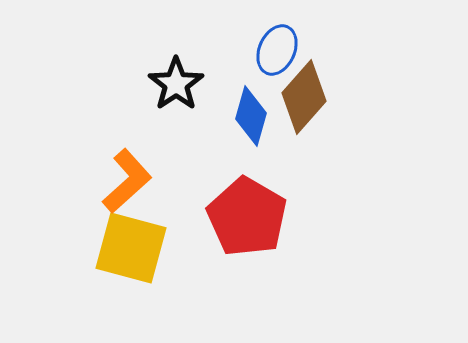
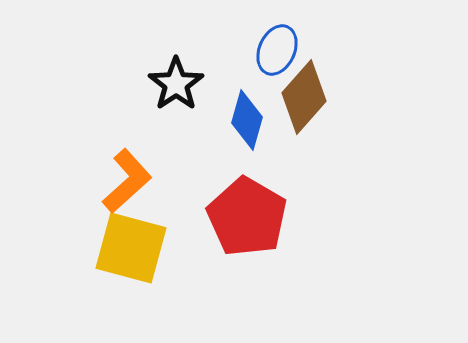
blue diamond: moved 4 px left, 4 px down
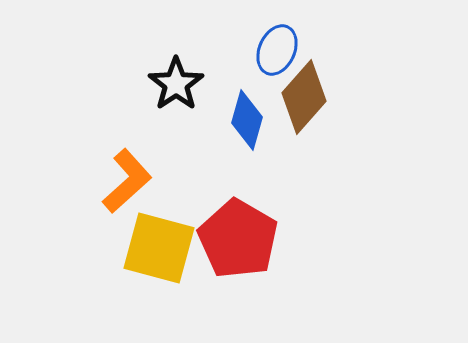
red pentagon: moved 9 px left, 22 px down
yellow square: moved 28 px right
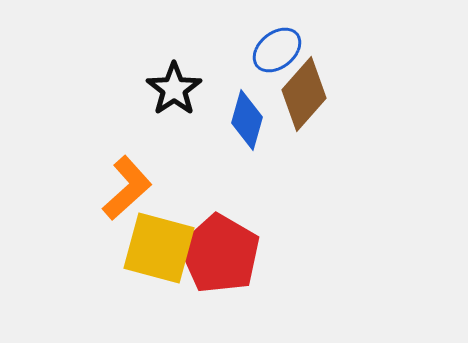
blue ellipse: rotated 27 degrees clockwise
black star: moved 2 px left, 5 px down
brown diamond: moved 3 px up
orange L-shape: moved 7 px down
red pentagon: moved 18 px left, 15 px down
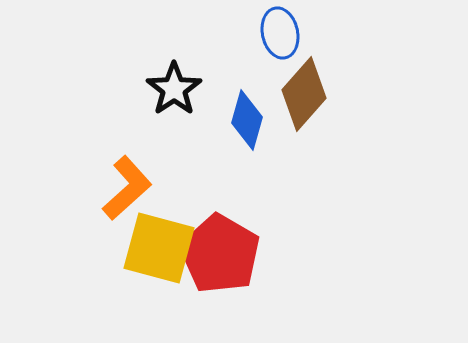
blue ellipse: moved 3 px right, 17 px up; rotated 63 degrees counterclockwise
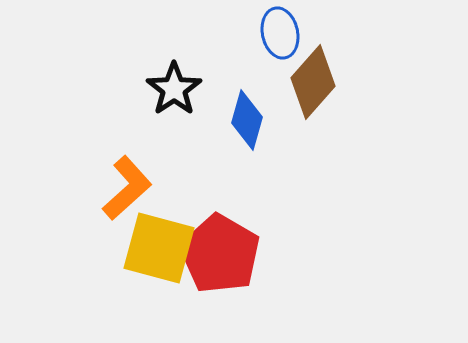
brown diamond: moved 9 px right, 12 px up
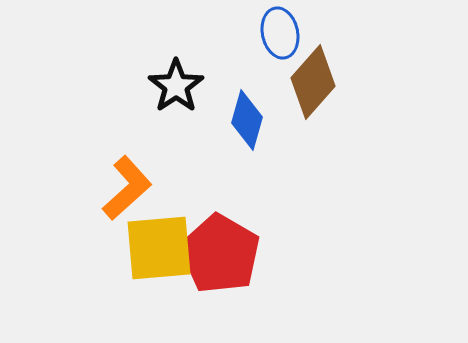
black star: moved 2 px right, 3 px up
yellow square: rotated 20 degrees counterclockwise
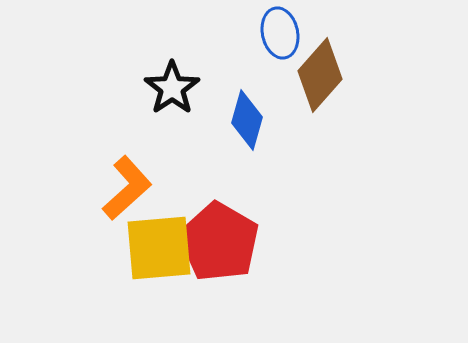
brown diamond: moved 7 px right, 7 px up
black star: moved 4 px left, 2 px down
red pentagon: moved 1 px left, 12 px up
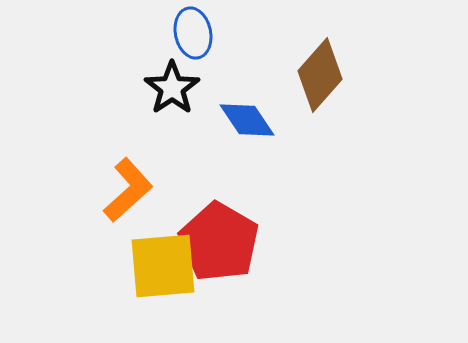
blue ellipse: moved 87 px left
blue diamond: rotated 50 degrees counterclockwise
orange L-shape: moved 1 px right, 2 px down
yellow square: moved 4 px right, 18 px down
